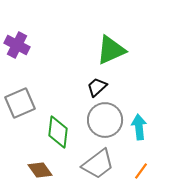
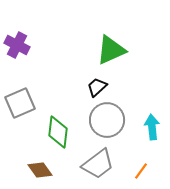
gray circle: moved 2 px right
cyan arrow: moved 13 px right
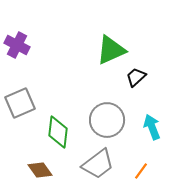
black trapezoid: moved 39 px right, 10 px up
cyan arrow: rotated 15 degrees counterclockwise
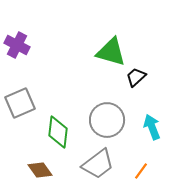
green triangle: moved 2 px down; rotated 40 degrees clockwise
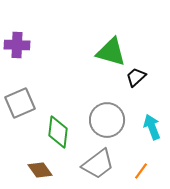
purple cross: rotated 25 degrees counterclockwise
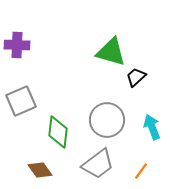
gray square: moved 1 px right, 2 px up
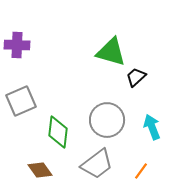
gray trapezoid: moved 1 px left
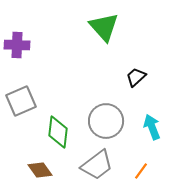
green triangle: moved 7 px left, 25 px up; rotated 32 degrees clockwise
gray circle: moved 1 px left, 1 px down
gray trapezoid: moved 1 px down
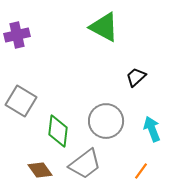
green triangle: rotated 20 degrees counterclockwise
purple cross: moved 10 px up; rotated 15 degrees counterclockwise
gray square: rotated 36 degrees counterclockwise
cyan arrow: moved 2 px down
green diamond: moved 1 px up
gray trapezoid: moved 12 px left, 1 px up
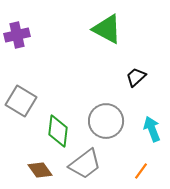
green triangle: moved 3 px right, 2 px down
